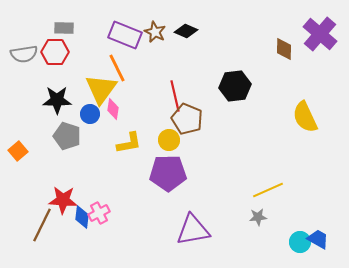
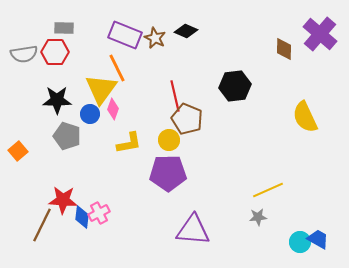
brown star: moved 6 px down
pink diamond: rotated 10 degrees clockwise
purple triangle: rotated 15 degrees clockwise
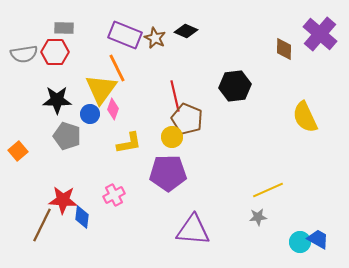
yellow circle: moved 3 px right, 3 px up
pink cross: moved 15 px right, 18 px up
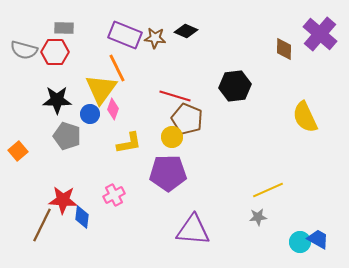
brown star: rotated 20 degrees counterclockwise
gray semicircle: moved 4 px up; rotated 24 degrees clockwise
red line: rotated 60 degrees counterclockwise
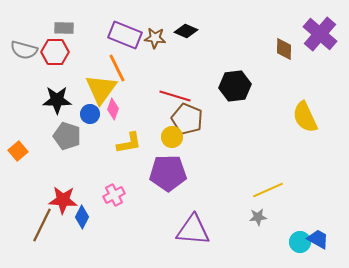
blue diamond: rotated 20 degrees clockwise
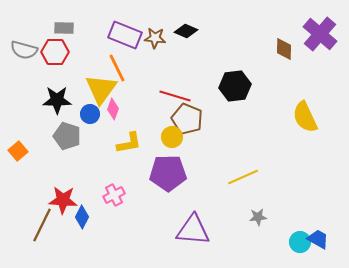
yellow line: moved 25 px left, 13 px up
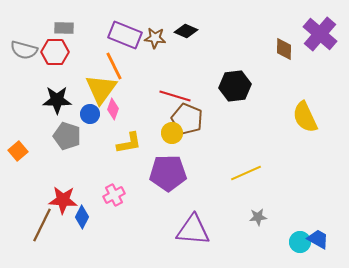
orange line: moved 3 px left, 2 px up
yellow circle: moved 4 px up
yellow line: moved 3 px right, 4 px up
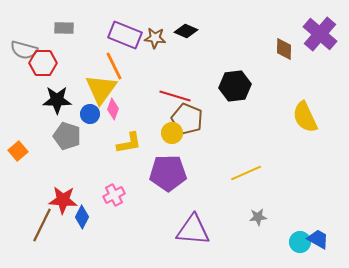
red hexagon: moved 12 px left, 11 px down
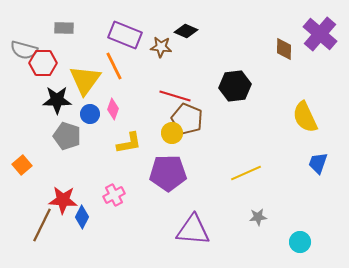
brown star: moved 6 px right, 9 px down
yellow triangle: moved 16 px left, 9 px up
orange square: moved 4 px right, 14 px down
blue trapezoid: moved 76 px up; rotated 100 degrees counterclockwise
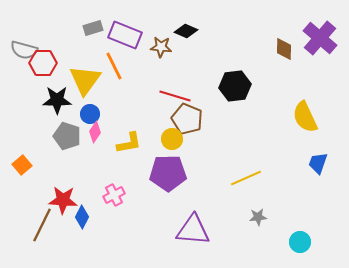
gray rectangle: moved 29 px right; rotated 18 degrees counterclockwise
purple cross: moved 4 px down
pink diamond: moved 18 px left, 23 px down; rotated 15 degrees clockwise
yellow circle: moved 6 px down
yellow line: moved 5 px down
